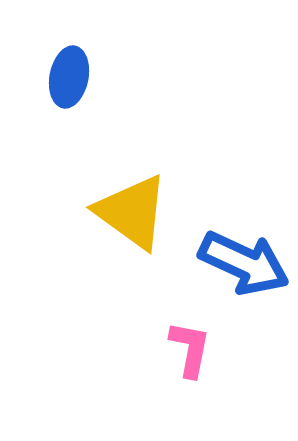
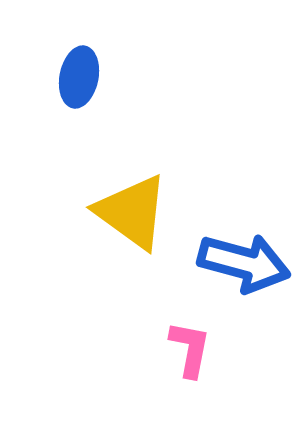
blue ellipse: moved 10 px right
blue arrow: rotated 10 degrees counterclockwise
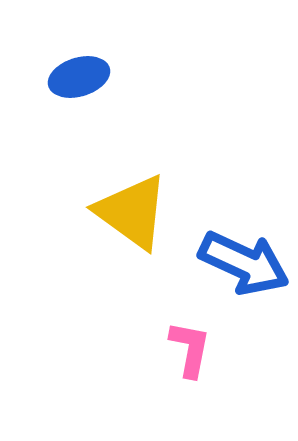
blue ellipse: rotated 62 degrees clockwise
blue arrow: rotated 10 degrees clockwise
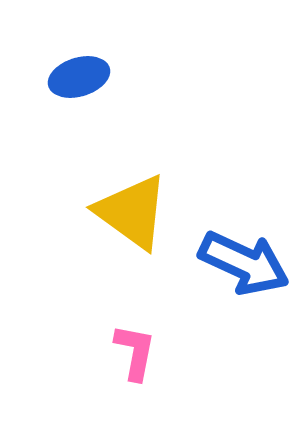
pink L-shape: moved 55 px left, 3 px down
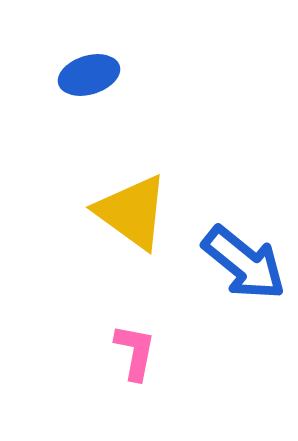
blue ellipse: moved 10 px right, 2 px up
blue arrow: rotated 14 degrees clockwise
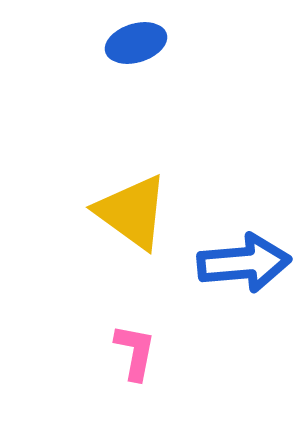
blue ellipse: moved 47 px right, 32 px up
blue arrow: rotated 44 degrees counterclockwise
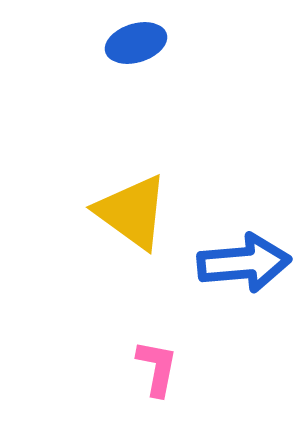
pink L-shape: moved 22 px right, 16 px down
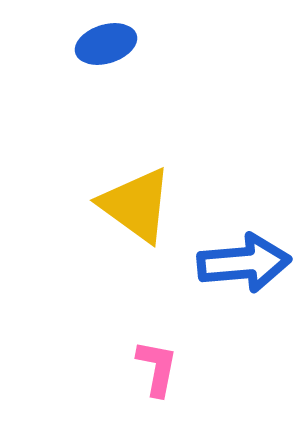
blue ellipse: moved 30 px left, 1 px down
yellow triangle: moved 4 px right, 7 px up
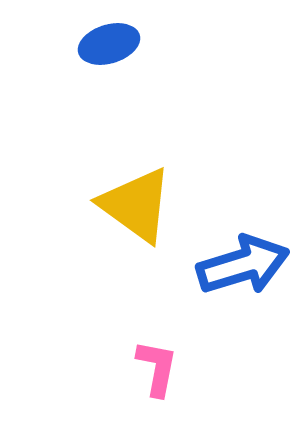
blue ellipse: moved 3 px right
blue arrow: moved 1 px left, 2 px down; rotated 12 degrees counterclockwise
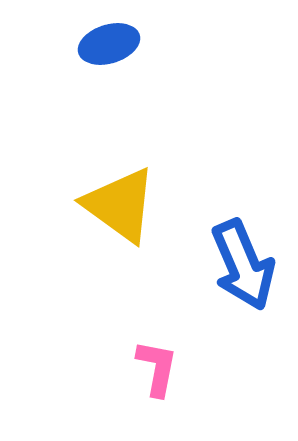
yellow triangle: moved 16 px left
blue arrow: rotated 84 degrees clockwise
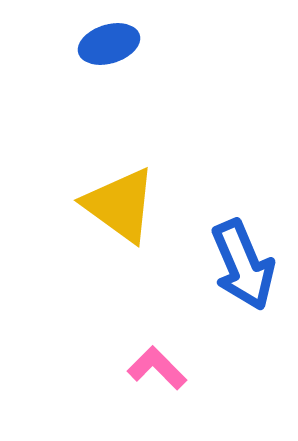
pink L-shape: rotated 56 degrees counterclockwise
